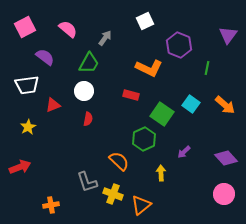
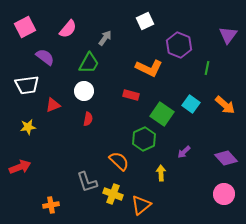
pink semicircle: rotated 90 degrees clockwise
yellow star: rotated 21 degrees clockwise
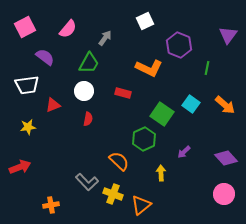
red rectangle: moved 8 px left, 2 px up
gray L-shape: rotated 25 degrees counterclockwise
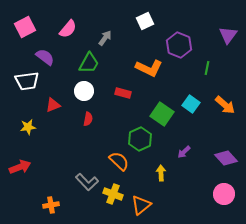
white trapezoid: moved 4 px up
green hexagon: moved 4 px left
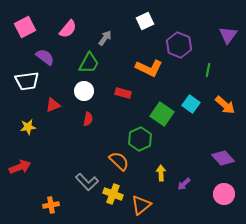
green line: moved 1 px right, 2 px down
purple arrow: moved 32 px down
purple diamond: moved 3 px left
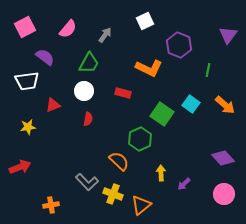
gray arrow: moved 3 px up
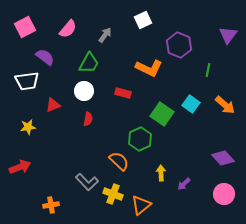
white square: moved 2 px left, 1 px up
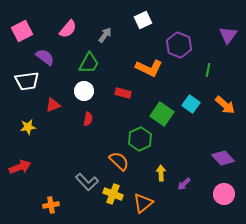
pink square: moved 3 px left, 4 px down
orange triangle: moved 2 px right, 2 px up
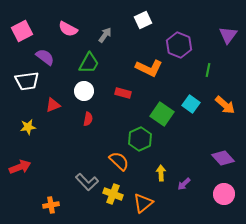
pink semicircle: rotated 78 degrees clockwise
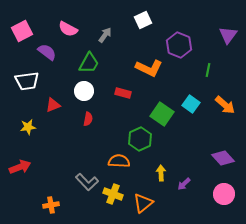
purple semicircle: moved 2 px right, 5 px up
orange semicircle: rotated 40 degrees counterclockwise
